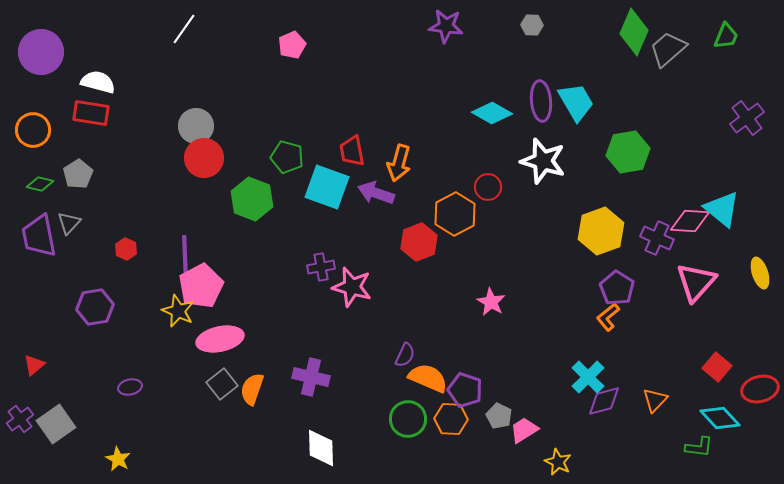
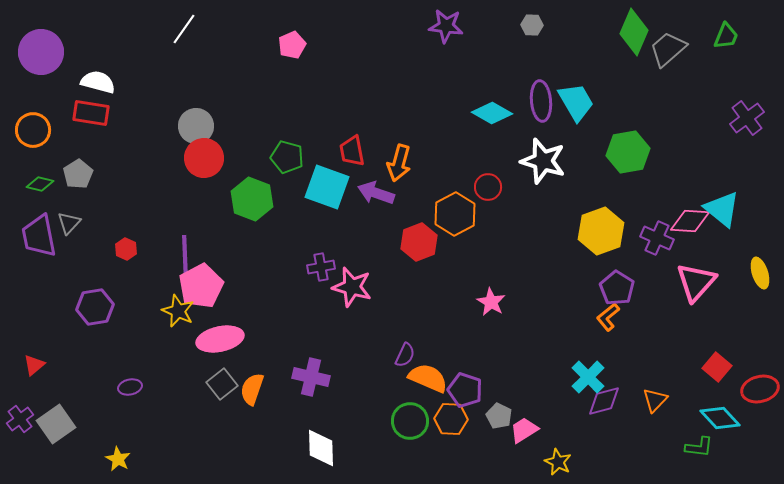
green circle at (408, 419): moved 2 px right, 2 px down
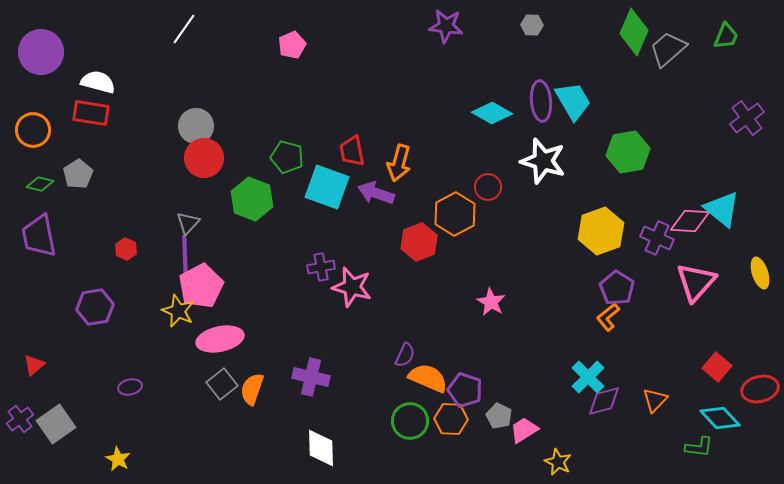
cyan trapezoid at (576, 102): moved 3 px left, 1 px up
gray triangle at (69, 223): moved 119 px right
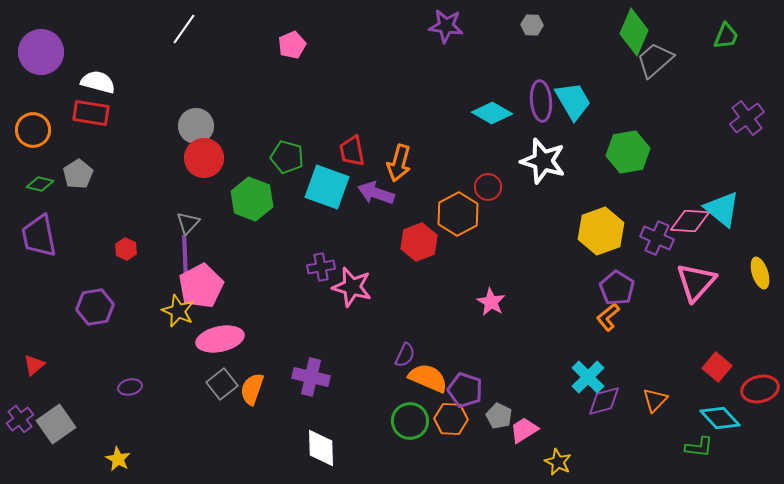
gray trapezoid at (668, 49): moved 13 px left, 11 px down
orange hexagon at (455, 214): moved 3 px right
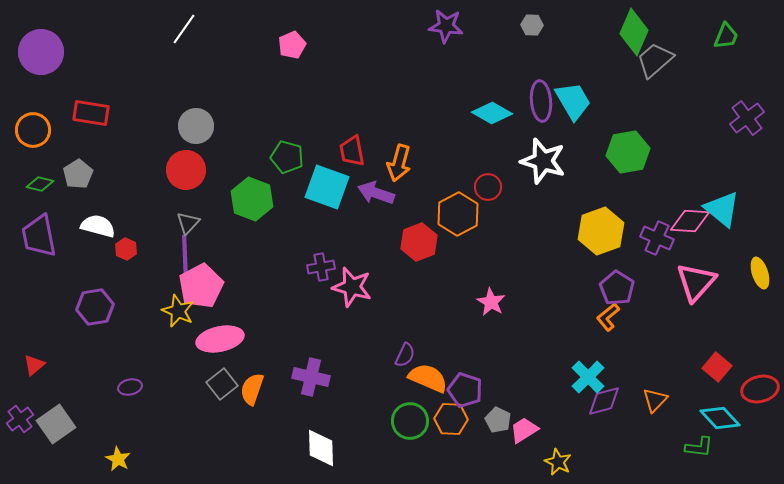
white semicircle at (98, 82): moved 144 px down
red circle at (204, 158): moved 18 px left, 12 px down
gray pentagon at (499, 416): moved 1 px left, 4 px down
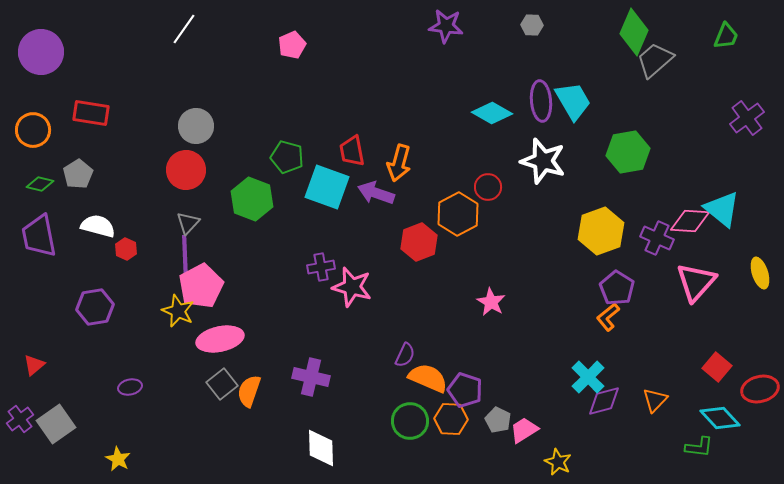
orange semicircle at (252, 389): moved 3 px left, 2 px down
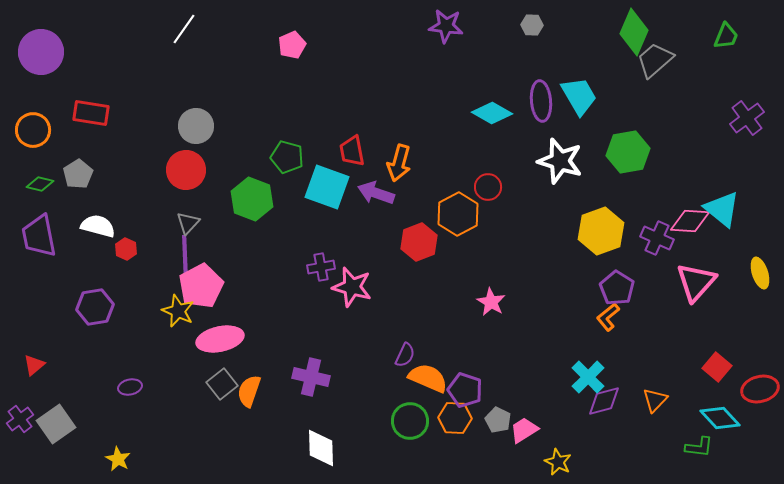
cyan trapezoid at (573, 101): moved 6 px right, 5 px up
white star at (543, 161): moved 17 px right
orange hexagon at (451, 419): moved 4 px right, 1 px up
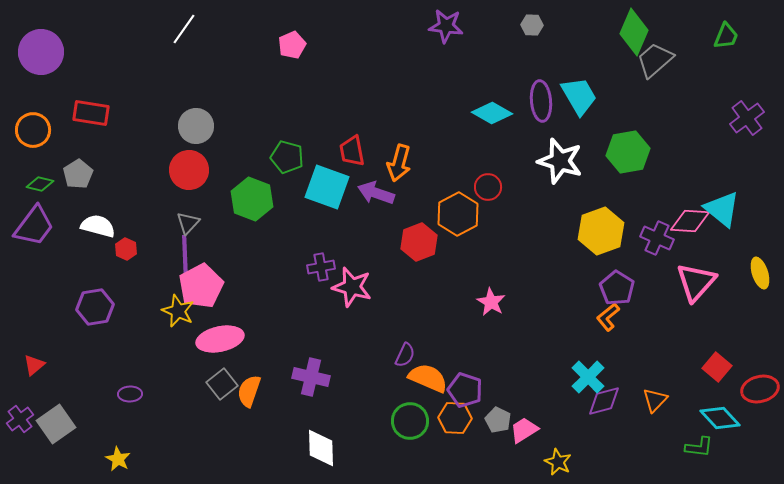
red circle at (186, 170): moved 3 px right
purple trapezoid at (39, 236): moved 5 px left, 10 px up; rotated 132 degrees counterclockwise
purple ellipse at (130, 387): moved 7 px down; rotated 10 degrees clockwise
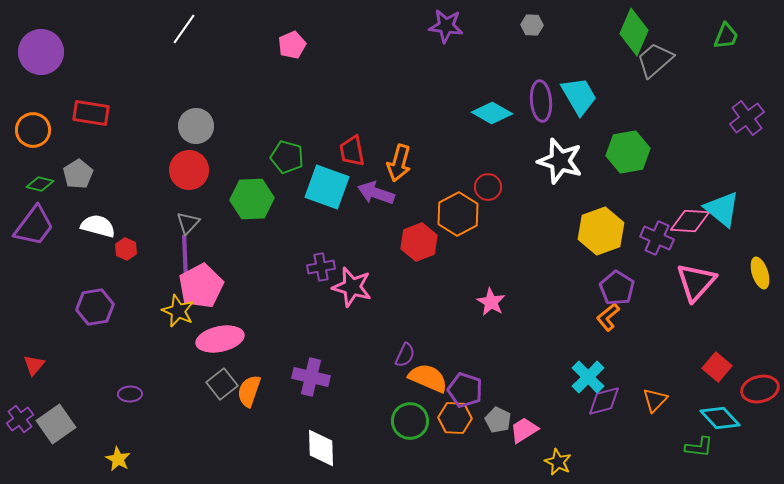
green hexagon at (252, 199): rotated 24 degrees counterclockwise
red triangle at (34, 365): rotated 10 degrees counterclockwise
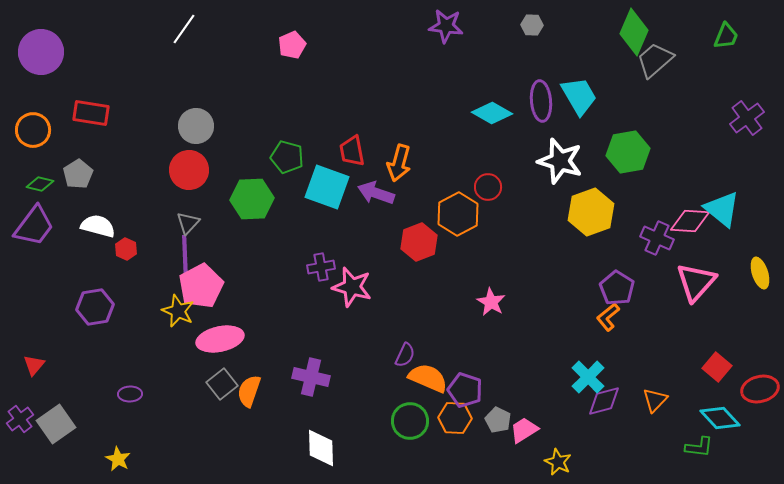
yellow hexagon at (601, 231): moved 10 px left, 19 px up
